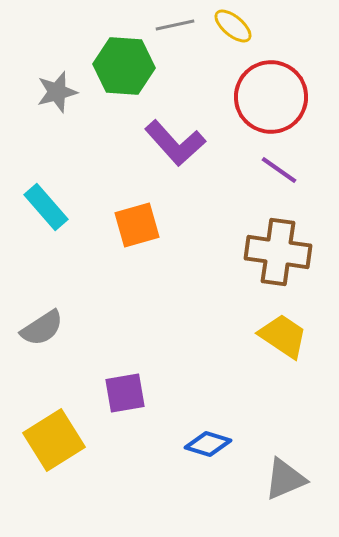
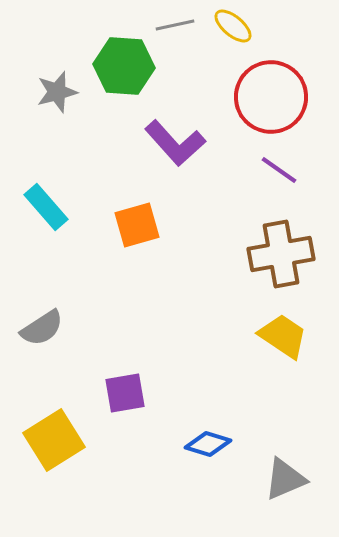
brown cross: moved 3 px right, 2 px down; rotated 18 degrees counterclockwise
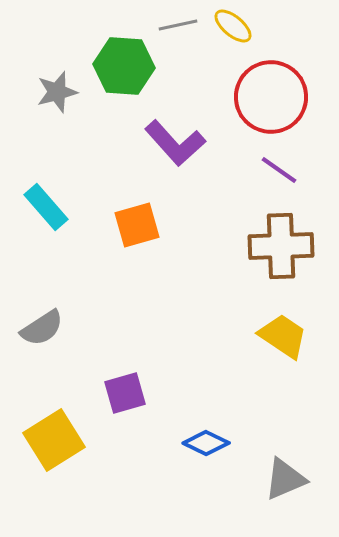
gray line: moved 3 px right
brown cross: moved 8 px up; rotated 8 degrees clockwise
purple square: rotated 6 degrees counterclockwise
blue diamond: moved 2 px left, 1 px up; rotated 9 degrees clockwise
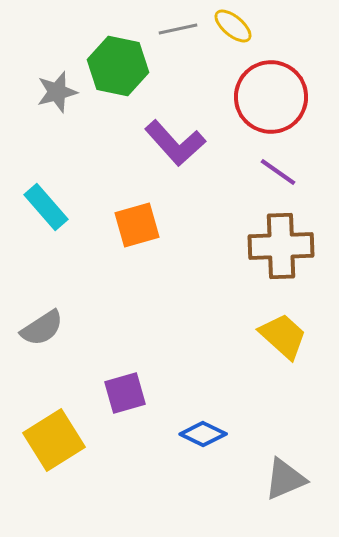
gray line: moved 4 px down
green hexagon: moved 6 px left; rotated 8 degrees clockwise
purple line: moved 1 px left, 2 px down
yellow trapezoid: rotated 8 degrees clockwise
blue diamond: moved 3 px left, 9 px up
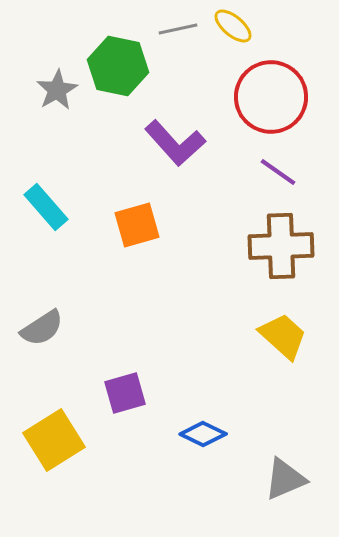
gray star: moved 2 px up; rotated 15 degrees counterclockwise
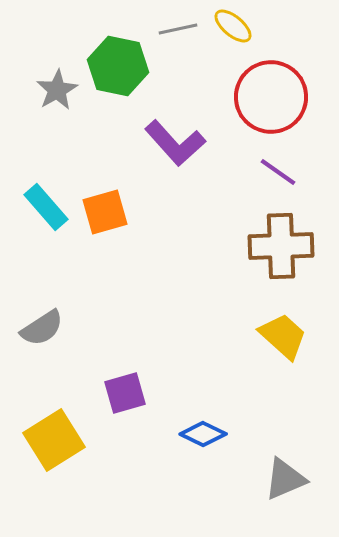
orange square: moved 32 px left, 13 px up
